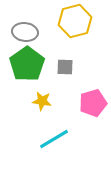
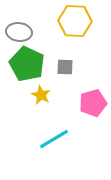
yellow hexagon: rotated 16 degrees clockwise
gray ellipse: moved 6 px left
green pentagon: rotated 12 degrees counterclockwise
yellow star: moved 1 px left, 6 px up; rotated 18 degrees clockwise
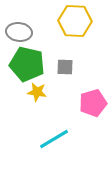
green pentagon: rotated 12 degrees counterclockwise
yellow star: moved 4 px left, 3 px up; rotated 18 degrees counterclockwise
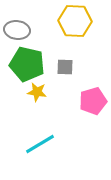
gray ellipse: moved 2 px left, 2 px up
pink pentagon: moved 2 px up
cyan line: moved 14 px left, 5 px down
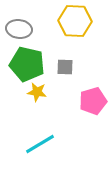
gray ellipse: moved 2 px right, 1 px up
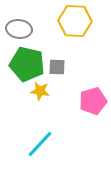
gray square: moved 8 px left
yellow star: moved 3 px right, 1 px up
cyan line: rotated 16 degrees counterclockwise
